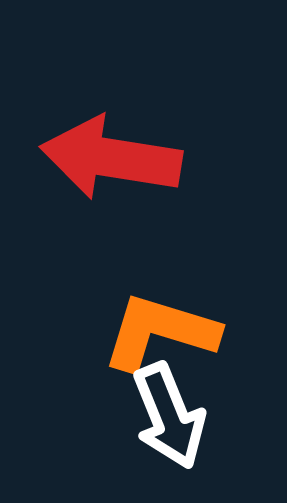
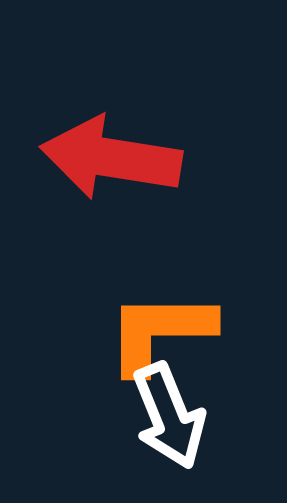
orange L-shape: rotated 17 degrees counterclockwise
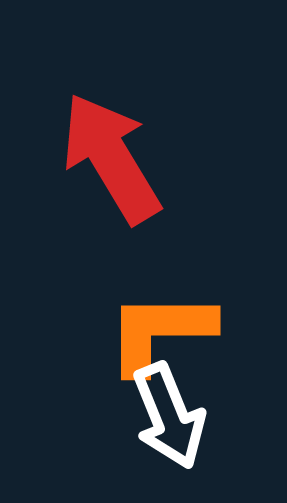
red arrow: rotated 50 degrees clockwise
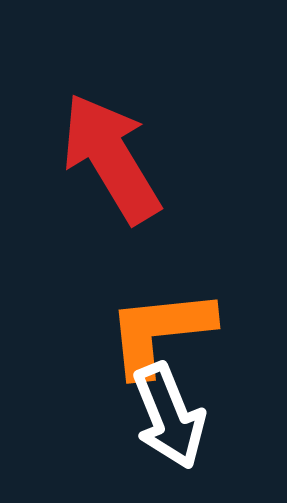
orange L-shape: rotated 6 degrees counterclockwise
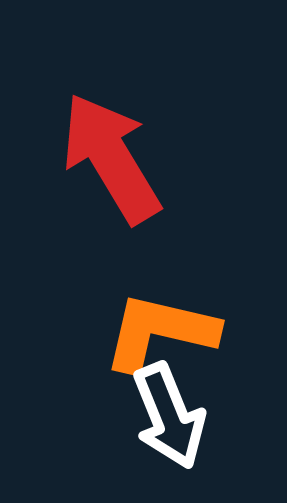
orange L-shape: rotated 19 degrees clockwise
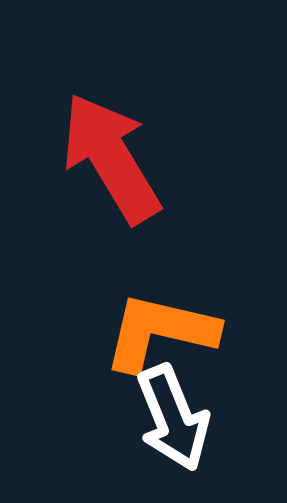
white arrow: moved 4 px right, 2 px down
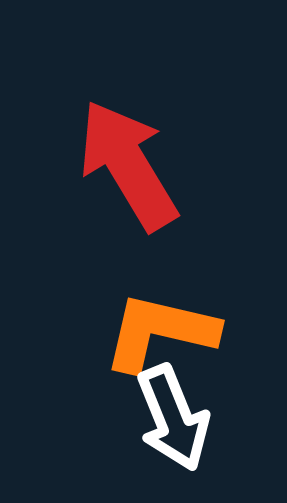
red arrow: moved 17 px right, 7 px down
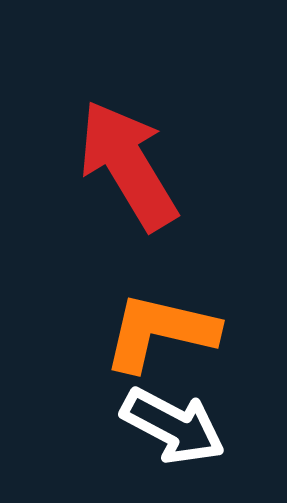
white arrow: moved 8 px down; rotated 40 degrees counterclockwise
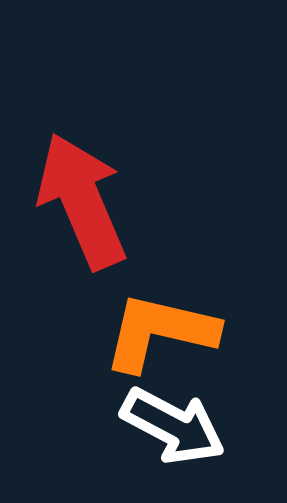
red arrow: moved 46 px left, 36 px down; rotated 8 degrees clockwise
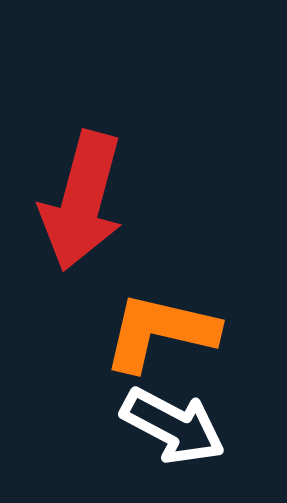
red arrow: rotated 142 degrees counterclockwise
